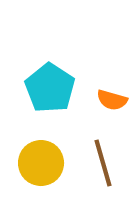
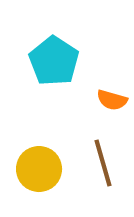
cyan pentagon: moved 4 px right, 27 px up
yellow circle: moved 2 px left, 6 px down
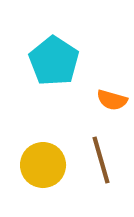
brown line: moved 2 px left, 3 px up
yellow circle: moved 4 px right, 4 px up
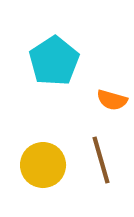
cyan pentagon: rotated 6 degrees clockwise
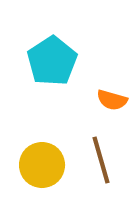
cyan pentagon: moved 2 px left
yellow circle: moved 1 px left
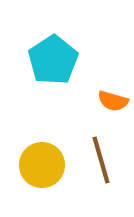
cyan pentagon: moved 1 px right, 1 px up
orange semicircle: moved 1 px right, 1 px down
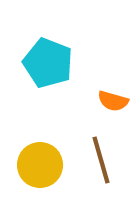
cyan pentagon: moved 5 px left, 3 px down; rotated 18 degrees counterclockwise
yellow circle: moved 2 px left
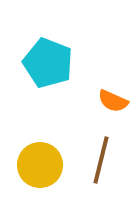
orange semicircle: rotated 8 degrees clockwise
brown line: rotated 30 degrees clockwise
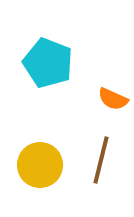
orange semicircle: moved 2 px up
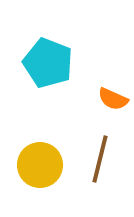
brown line: moved 1 px left, 1 px up
